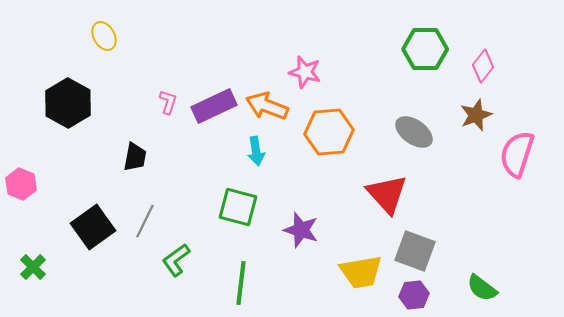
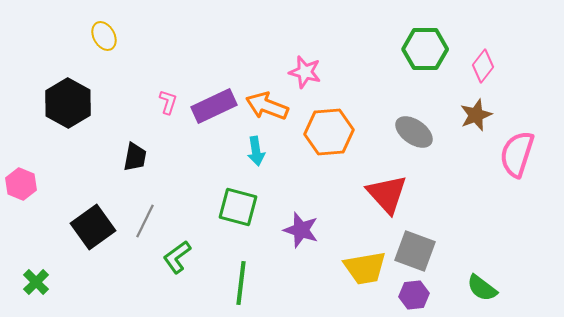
green L-shape: moved 1 px right, 3 px up
green cross: moved 3 px right, 15 px down
yellow trapezoid: moved 4 px right, 4 px up
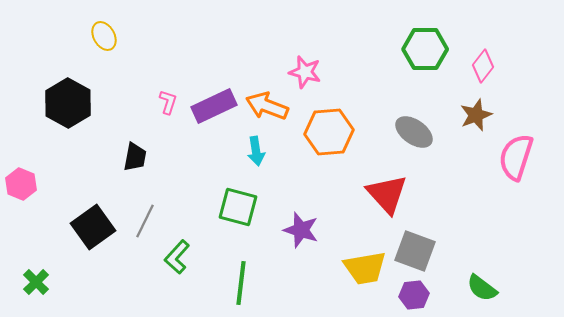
pink semicircle: moved 1 px left, 3 px down
green L-shape: rotated 12 degrees counterclockwise
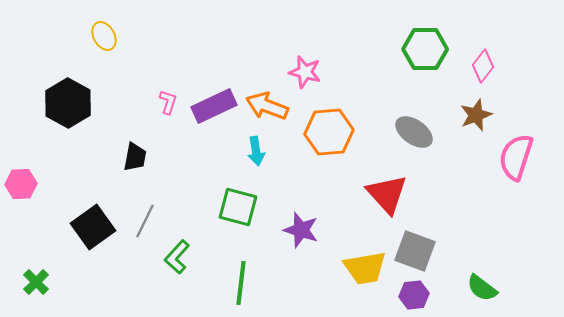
pink hexagon: rotated 24 degrees counterclockwise
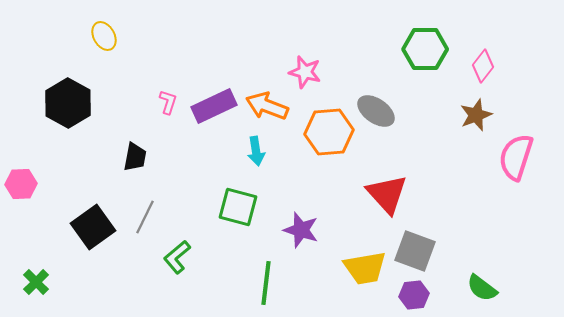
gray ellipse: moved 38 px left, 21 px up
gray line: moved 4 px up
green L-shape: rotated 8 degrees clockwise
green line: moved 25 px right
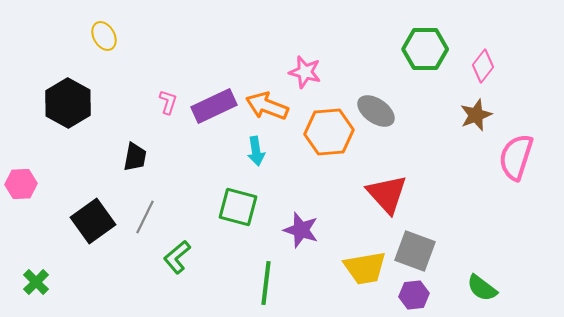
black square: moved 6 px up
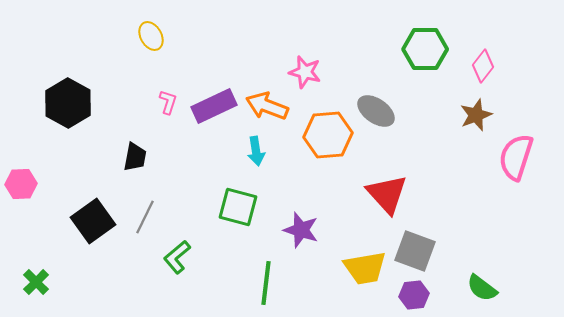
yellow ellipse: moved 47 px right
orange hexagon: moved 1 px left, 3 px down
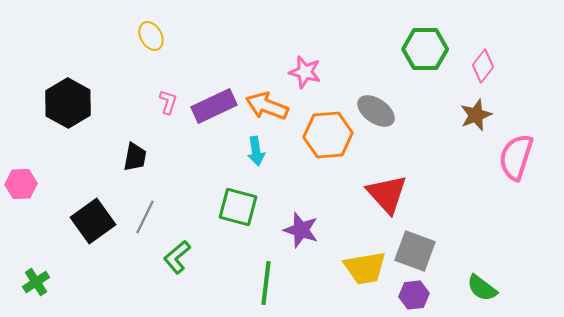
green cross: rotated 12 degrees clockwise
